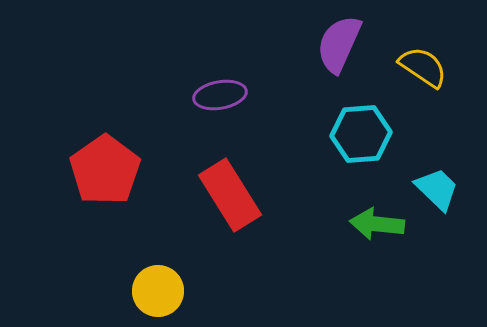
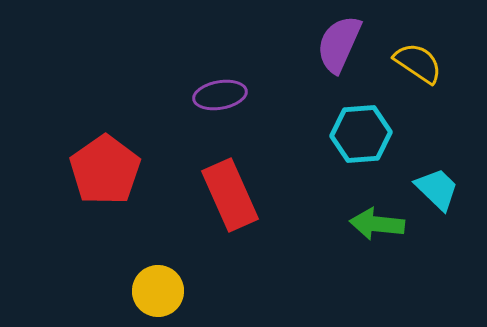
yellow semicircle: moved 5 px left, 4 px up
red rectangle: rotated 8 degrees clockwise
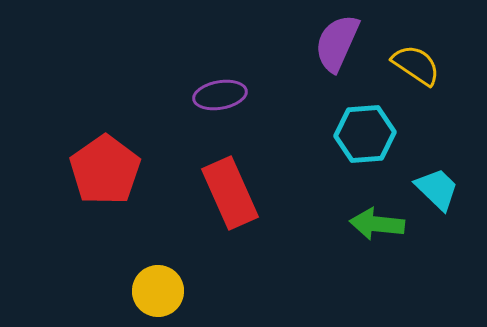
purple semicircle: moved 2 px left, 1 px up
yellow semicircle: moved 2 px left, 2 px down
cyan hexagon: moved 4 px right
red rectangle: moved 2 px up
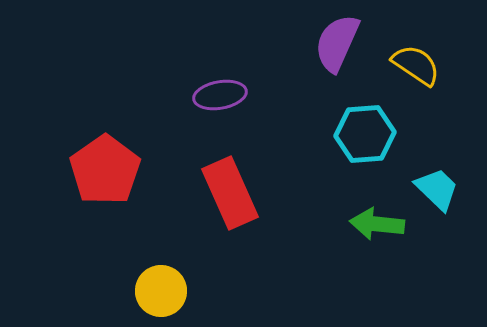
yellow circle: moved 3 px right
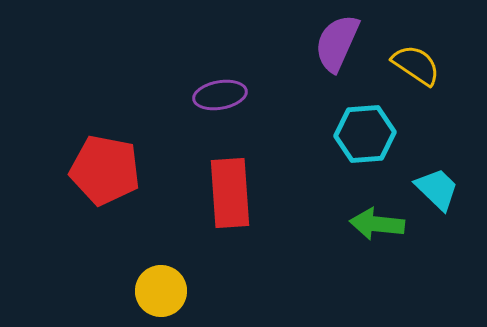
red pentagon: rotated 26 degrees counterclockwise
red rectangle: rotated 20 degrees clockwise
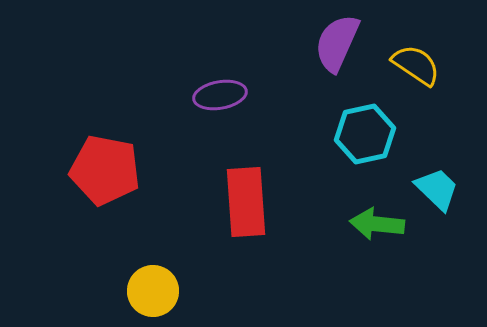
cyan hexagon: rotated 8 degrees counterclockwise
red rectangle: moved 16 px right, 9 px down
yellow circle: moved 8 px left
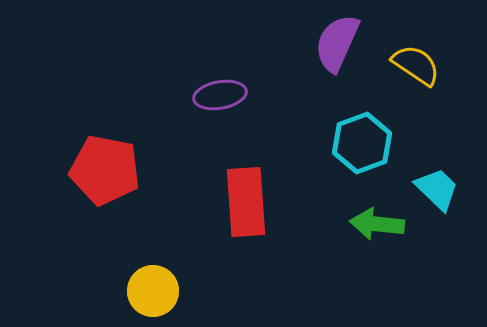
cyan hexagon: moved 3 px left, 9 px down; rotated 8 degrees counterclockwise
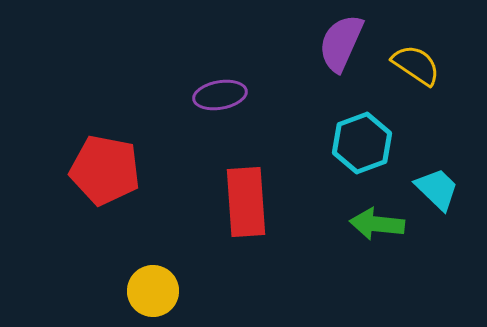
purple semicircle: moved 4 px right
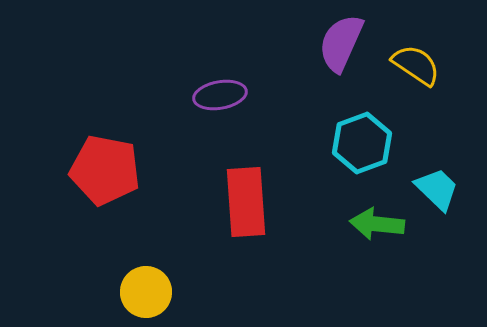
yellow circle: moved 7 px left, 1 px down
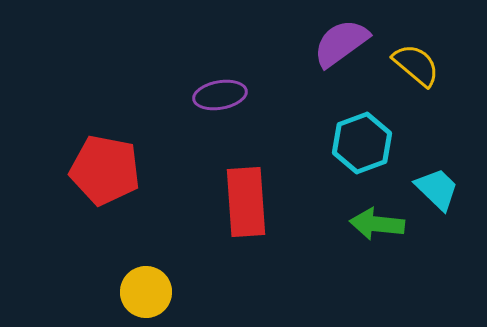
purple semicircle: rotated 30 degrees clockwise
yellow semicircle: rotated 6 degrees clockwise
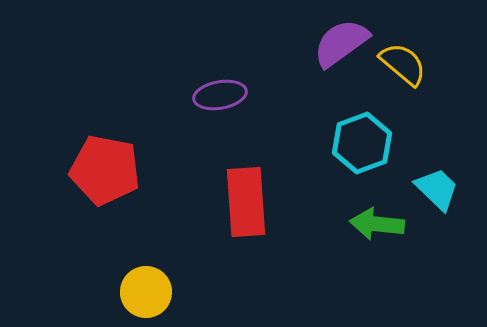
yellow semicircle: moved 13 px left, 1 px up
